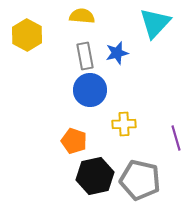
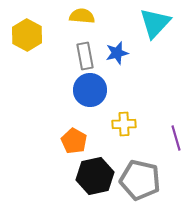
orange pentagon: rotated 10 degrees clockwise
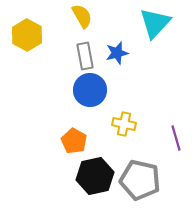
yellow semicircle: rotated 55 degrees clockwise
yellow cross: rotated 15 degrees clockwise
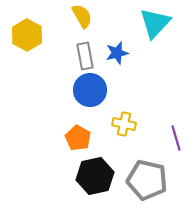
orange pentagon: moved 4 px right, 3 px up
gray pentagon: moved 7 px right
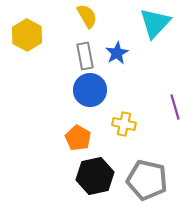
yellow semicircle: moved 5 px right
blue star: rotated 15 degrees counterclockwise
purple line: moved 1 px left, 31 px up
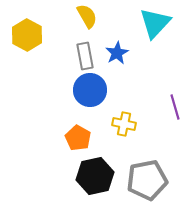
gray pentagon: rotated 24 degrees counterclockwise
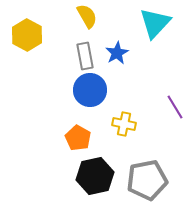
purple line: rotated 15 degrees counterclockwise
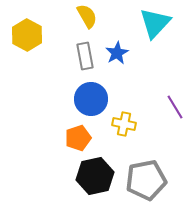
blue circle: moved 1 px right, 9 px down
orange pentagon: rotated 25 degrees clockwise
gray pentagon: moved 1 px left
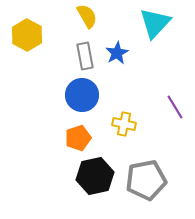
blue circle: moved 9 px left, 4 px up
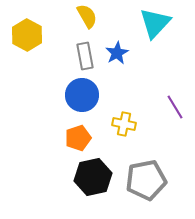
black hexagon: moved 2 px left, 1 px down
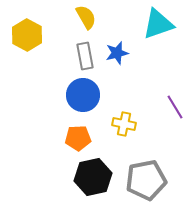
yellow semicircle: moved 1 px left, 1 px down
cyan triangle: moved 3 px right, 1 px down; rotated 28 degrees clockwise
blue star: rotated 15 degrees clockwise
blue circle: moved 1 px right
orange pentagon: rotated 15 degrees clockwise
